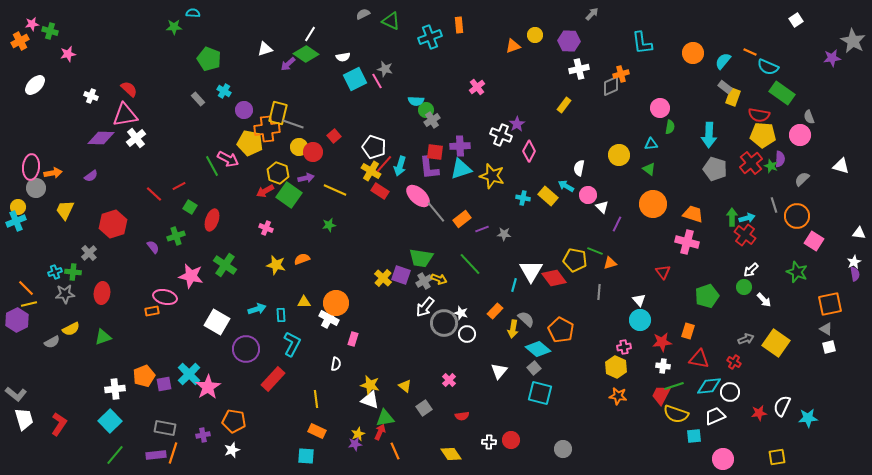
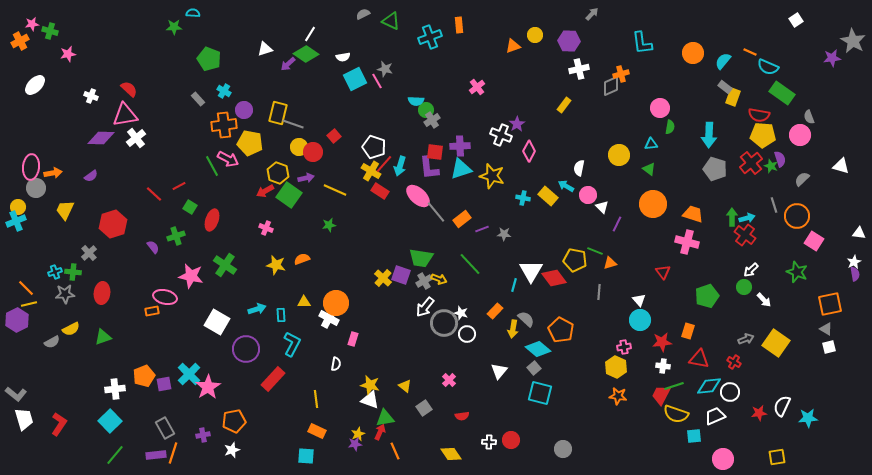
orange cross at (267, 129): moved 43 px left, 4 px up
purple semicircle at (780, 159): rotated 21 degrees counterclockwise
orange pentagon at (234, 421): rotated 20 degrees counterclockwise
gray rectangle at (165, 428): rotated 50 degrees clockwise
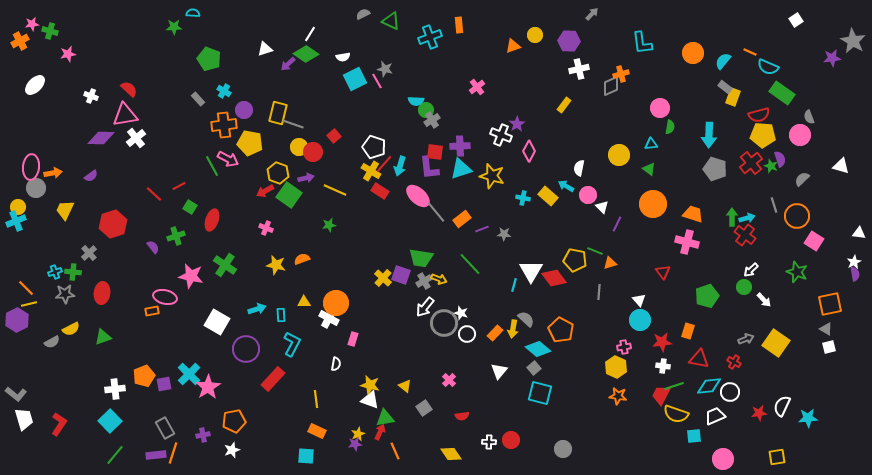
red semicircle at (759, 115): rotated 25 degrees counterclockwise
orange rectangle at (495, 311): moved 22 px down
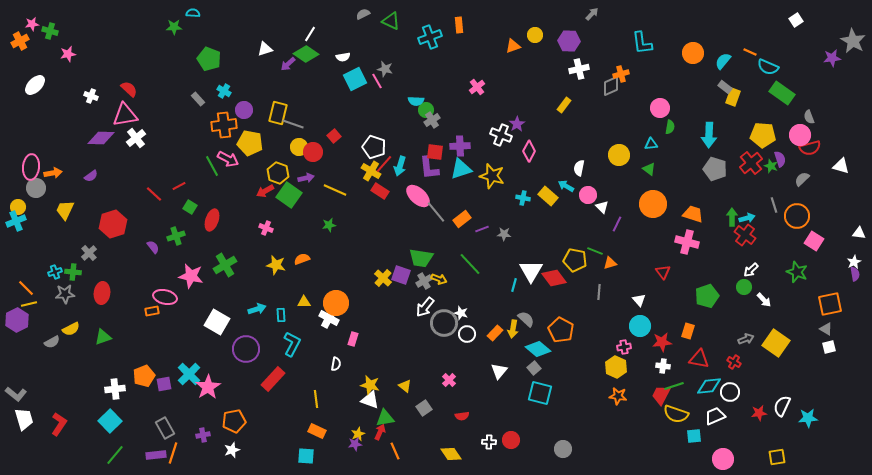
red semicircle at (759, 115): moved 51 px right, 33 px down
green cross at (225, 265): rotated 25 degrees clockwise
cyan circle at (640, 320): moved 6 px down
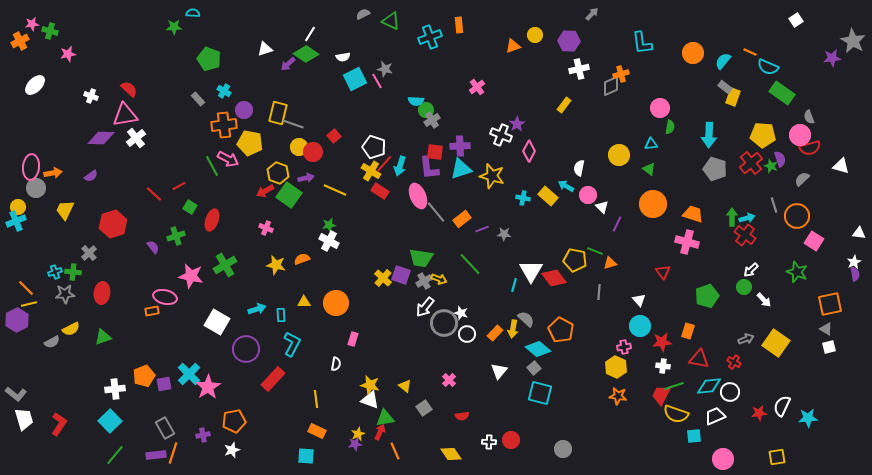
pink ellipse at (418, 196): rotated 25 degrees clockwise
white cross at (329, 318): moved 77 px up
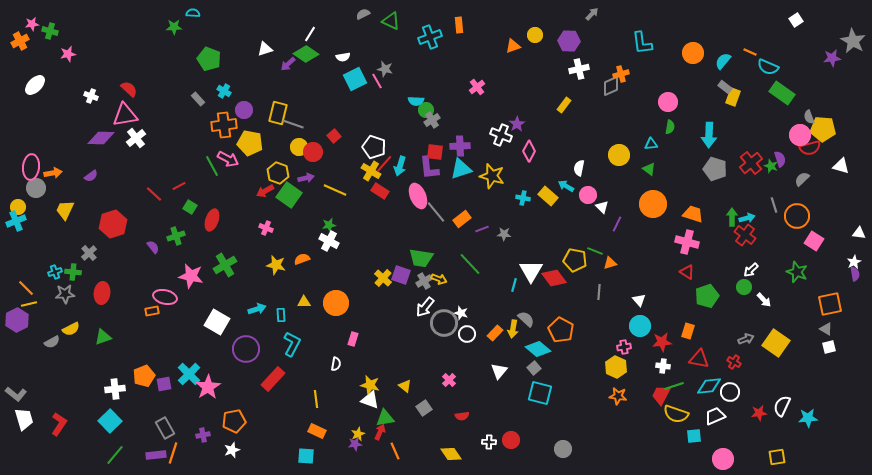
pink circle at (660, 108): moved 8 px right, 6 px up
yellow pentagon at (763, 135): moved 60 px right, 6 px up
red triangle at (663, 272): moved 24 px right; rotated 21 degrees counterclockwise
